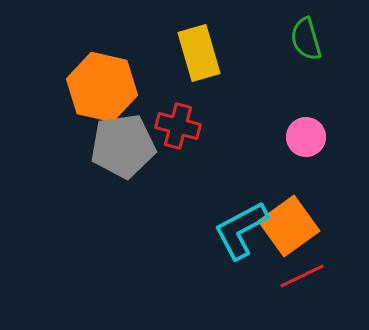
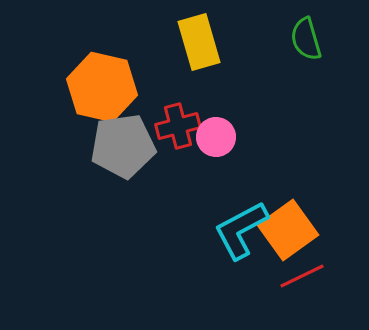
yellow rectangle: moved 11 px up
red cross: rotated 30 degrees counterclockwise
pink circle: moved 90 px left
orange square: moved 1 px left, 4 px down
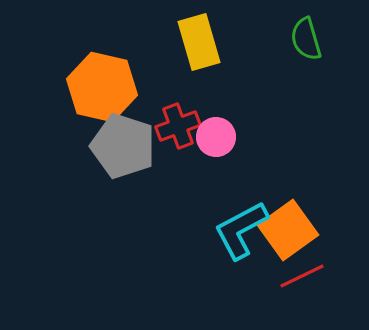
red cross: rotated 6 degrees counterclockwise
gray pentagon: rotated 26 degrees clockwise
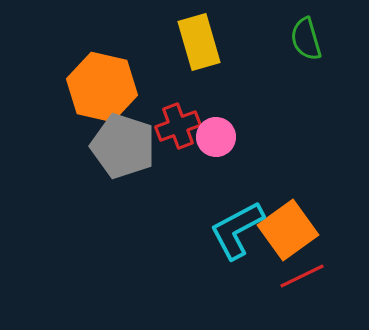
cyan L-shape: moved 4 px left
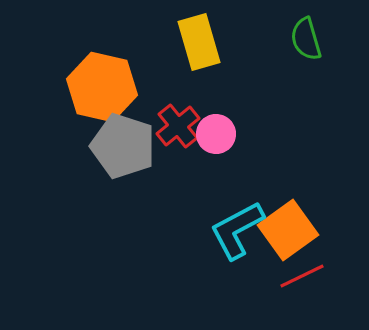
red cross: rotated 18 degrees counterclockwise
pink circle: moved 3 px up
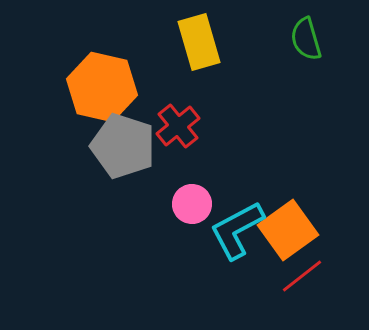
pink circle: moved 24 px left, 70 px down
red line: rotated 12 degrees counterclockwise
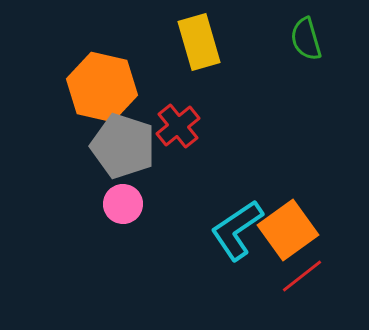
pink circle: moved 69 px left
cyan L-shape: rotated 6 degrees counterclockwise
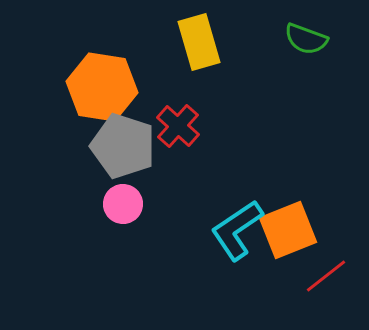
green semicircle: rotated 54 degrees counterclockwise
orange hexagon: rotated 4 degrees counterclockwise
red cross: rotated 9 degrees counterclockwise
orange square: rotated 14 degrees clockwise
red line: moved 24 px right
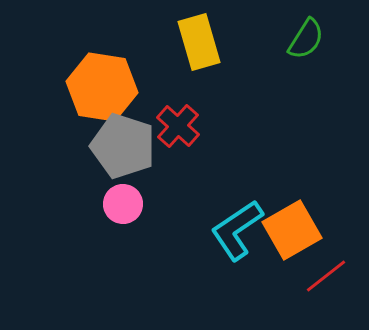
green semicircle: rotated 78 degrees counterclockwise
orange square: moved 4 px right; rotated 8 degrees counterclockwise
